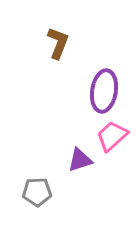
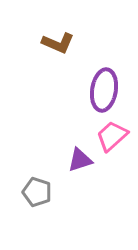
brown L-shape: rotated 92 degrees clockwise
purple ellipse: moved 1 px up
gray pentagon: rotated 20 degrees clockwise
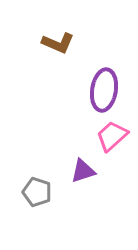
purple triangle: moved 3 px right, 11 px down
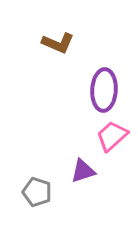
purple ellipse: rotated 6 degrees counterclockwise
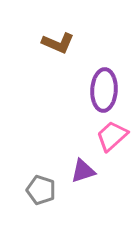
gray pentagon: moved 4 px right, 2 px up
